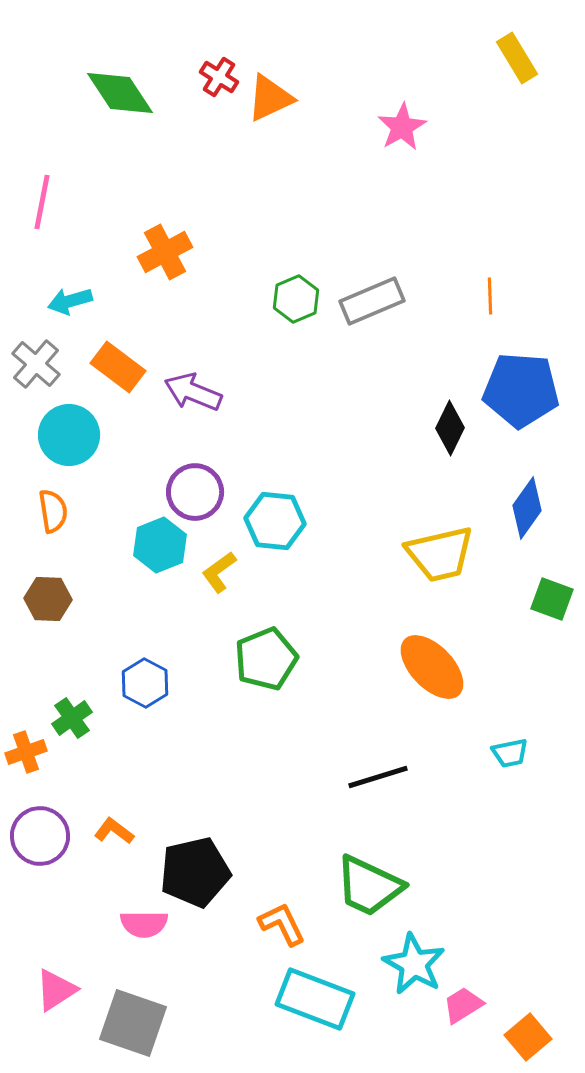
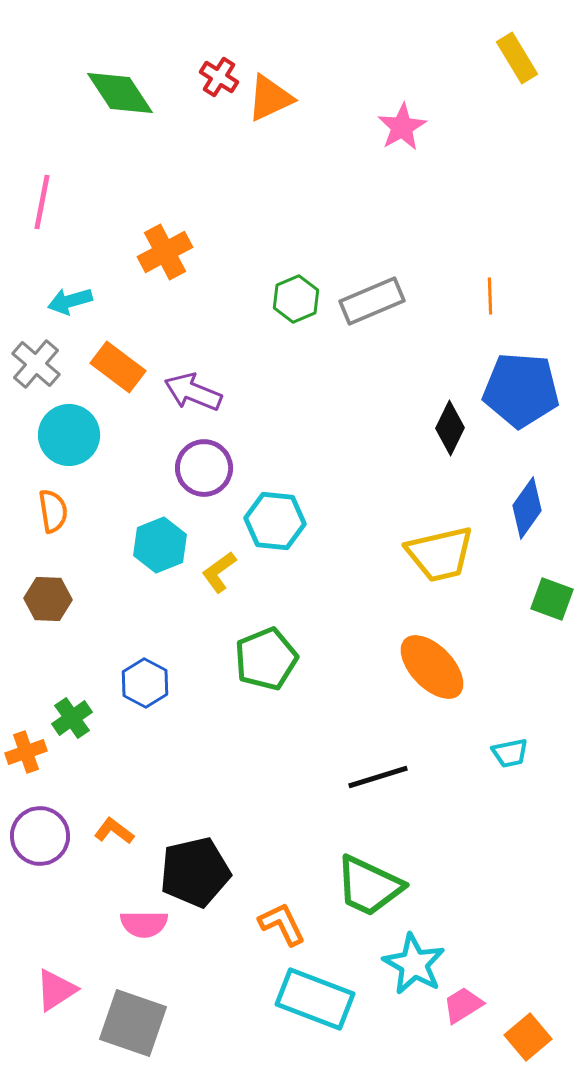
purple circle at (195, 492): moved 9 px right, 24 px up
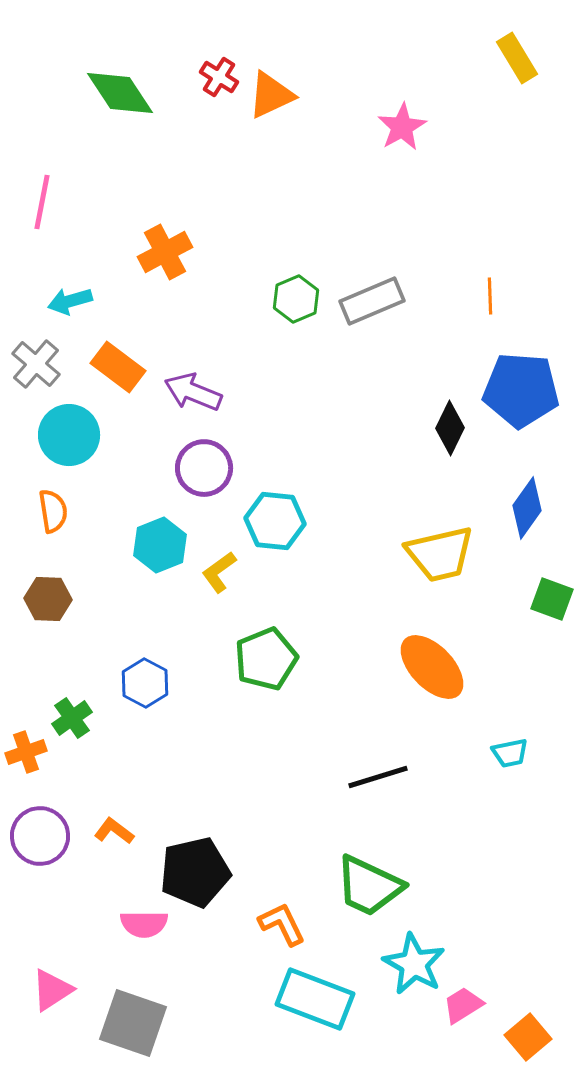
orange triangle at (270, 98): moved 1 px right, 3 px up
pink triangle at (56, 990): moved 4 px left
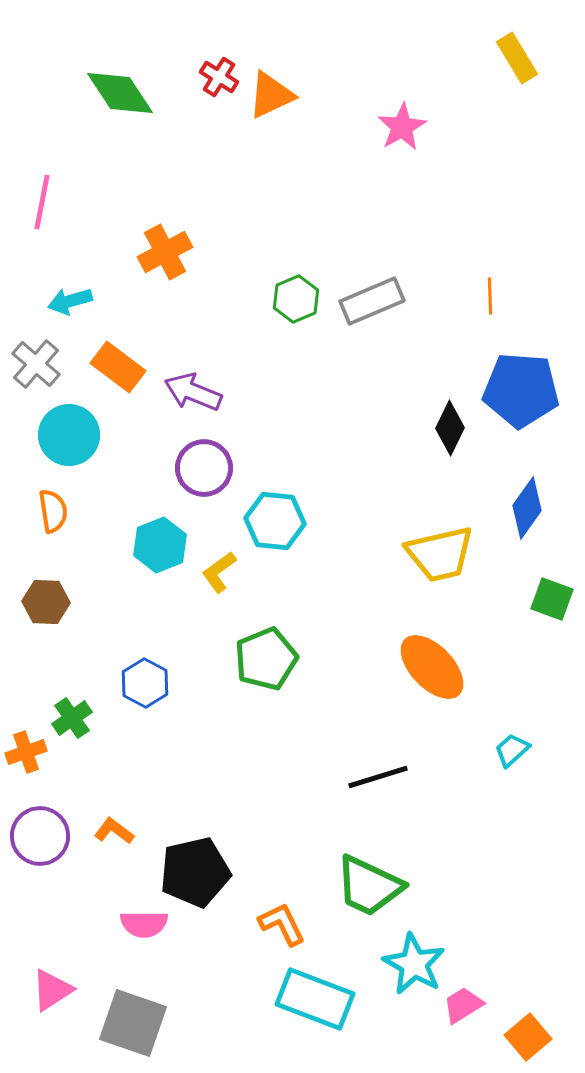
brown hexagon at (48, 599): moved 2 px left, 3 px down
cyan trapezoid at (510, 753): moved 2 px right, 3 px up; rotated 150 degrees clockwise
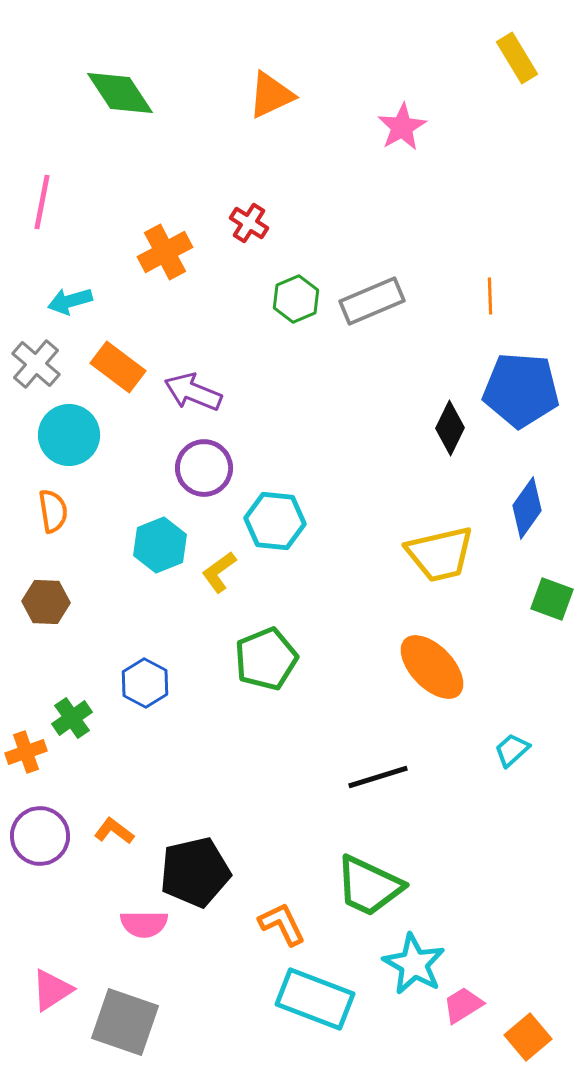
red cross at (219, 77): moved 30 px right, 146 px down
gray square at (133, 1023): moved 8 px left, 1 px up
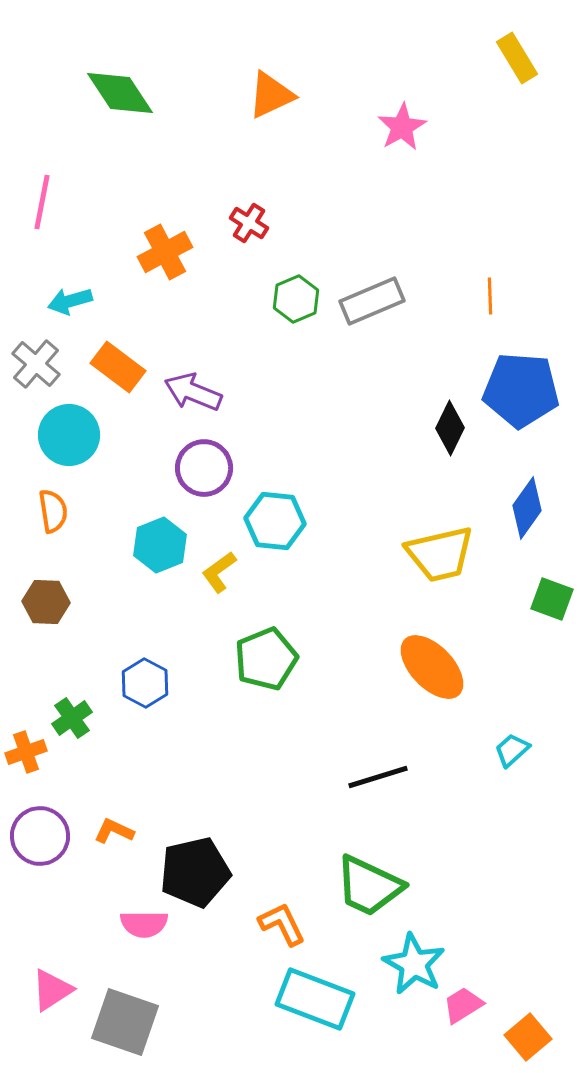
orange L-shape at (114, 831): rotated 12 degrees counterclockwise
